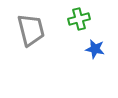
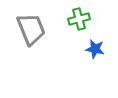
gray trapezoid: moved 1 px up; rotated 8 degrees counterclockwise
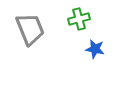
gray trapezoid: moved 1 px left
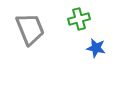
blue star: moved 1 px right, 1 px up
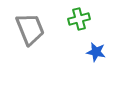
blue star: moved 4 px down
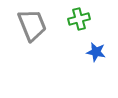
gray trapezoid: moved 2 px right, 4 px up
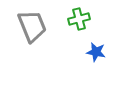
gray trapezoid: moved 1 px down
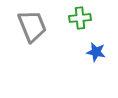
green cross: moved 1 px right, 1 px up; rotated 10 degrees clockwise
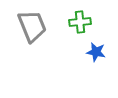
green cross: moved 4 px down
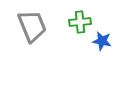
blue star: moved 6 px right, 11 px up
